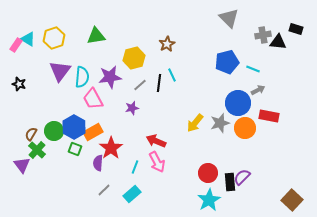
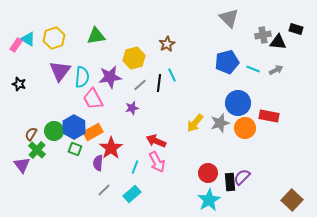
gray arrow at (258, 90): moved 18 px right, 20 px up
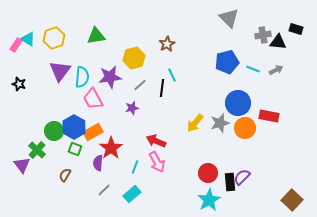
black line at (159, 83): moved 3 px right, 5 px down
brown semicircle at (31, 134): moved 34 px right, 41 px down
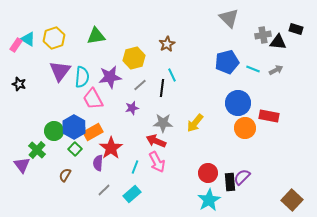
gray star at (220, 123): moved 57 px left; rotated 18 degrees clockwise
green square at (75, 149): rotated 24 degrees clockwise
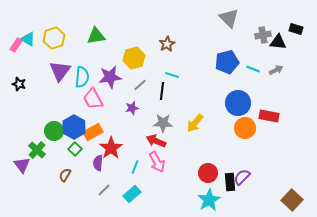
cyan line at (172, 75): rotated 48 degrees counterclockwise
black line at (162, 88): moved 3 px down
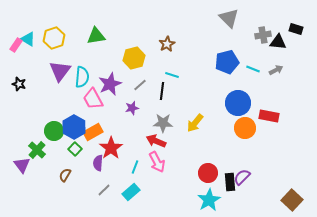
purple star at (110, 77): moved 7 px down; rotated 15 degrees counterclockwise
cyan rectangle at (132, 194): moved 1 px left, 2 px up
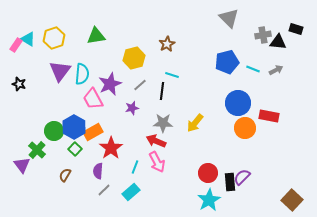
cyan semicircle at (82, 77): moved 3 px up
purple semicircle at (98, 163): moved 8 px down
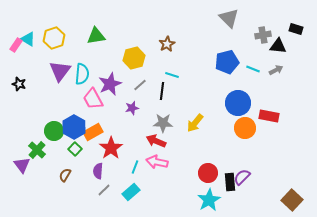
black triangle at (278, 42): moved 4 px down
pink arrow at (157, 162): rotated 130 degrees clockwise
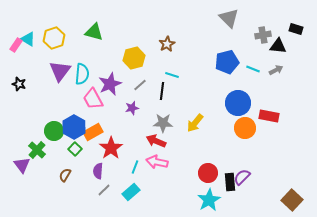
green triangle at (96, 36): moved 2 px left, 4 px up; rotated 24 degrees clockwise
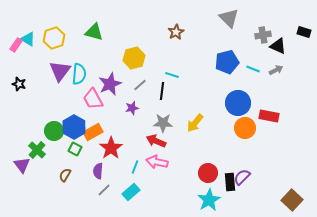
black rectangle at (296, 29): moved 8 px right, 3 px down
brown star at (167, 44): moved 9 px right, 12 px up
black triangle at (278, 46): rotated 18 degrees clockwise
cyan semicircle at (82, 74): moved 3 px left
green square at (75, 149): rotated 16 degrees counterclockwise
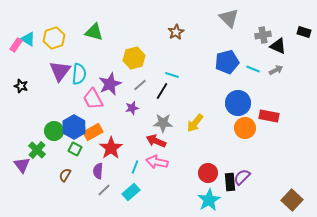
black star at (19, 84): moved 2 px right, 2 px down
black line at (162, 91): rotated 24 degrees clockwise
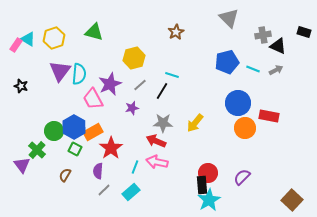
black rectangle at (230, 182): moved 28 px left, 3 px down
